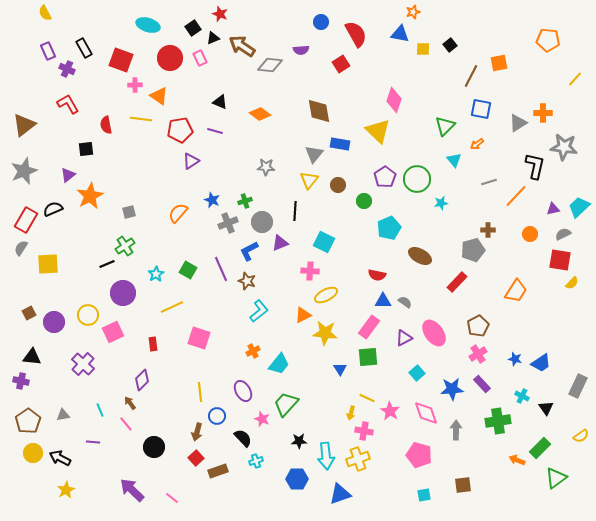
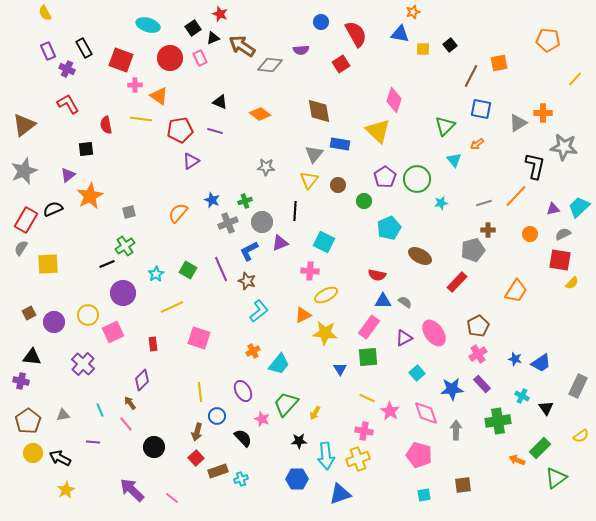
gray line at (489, 182): moved 5 px left, 21 px down
yellow arrow at (351, 413): moved 36 px left; rotated 16 degrees clockwise
cyan cross at (256, 461): moved 15 px left, 18 px down
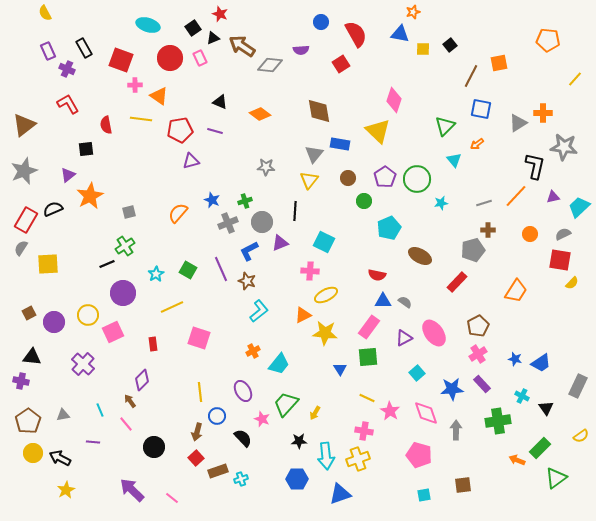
purple triangle at (191, 161): rotated 18 degrees clockwise
brown circle at (338, 185): moved 10 px right, 7 px up
purple triangle at (553, 209): moved 12 px up
brown arrow at (130, 403): moved 2 px up
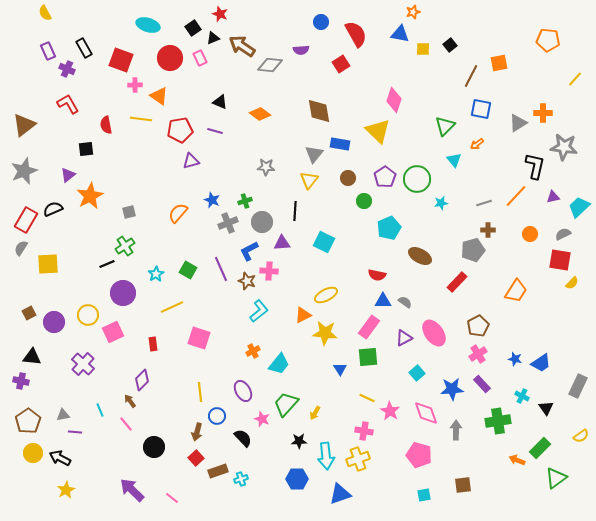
purple triangle at (280, 243): moved 2 px right; rotated 18 degrees clockwise
pink cross at (310, 271): moved 41 px left
purple line at (93, 442): moved 18 px left, 10 px up
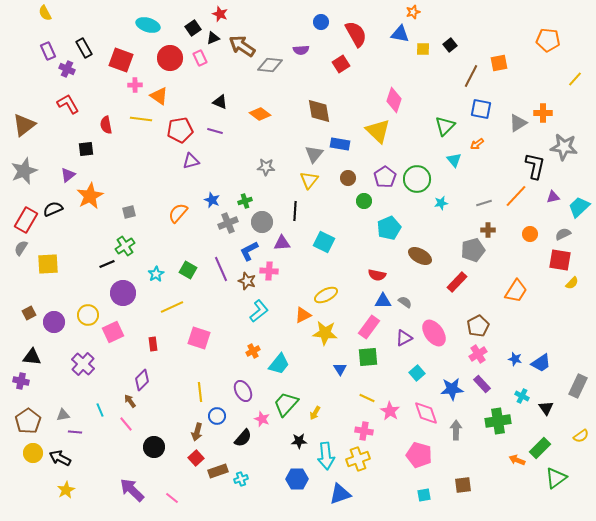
black semicircle at (243, 438): rotated 84 degrees clockwise
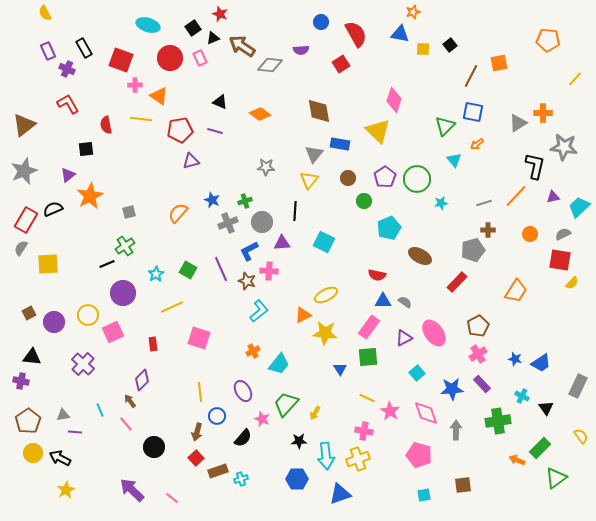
blue square at (481, 109): moved 8 px left, 3 px down
yellow semicircle at (581, 436): rotated 91 degrees counterclockwise
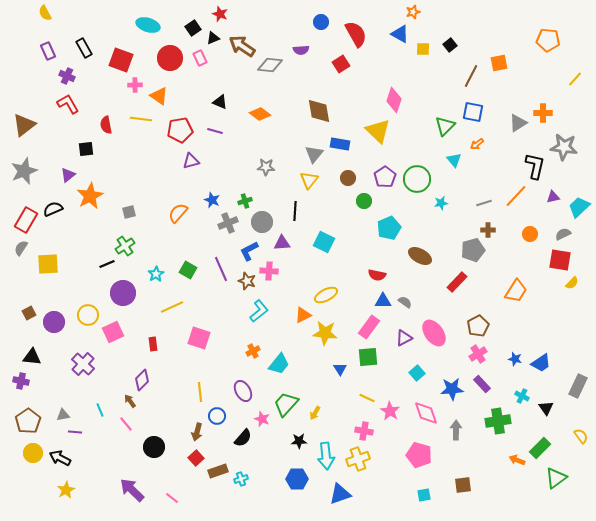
blue triangle at (400, 34): rotated 18 degrees clockwise
purple cross at (67, 69): moved 7 px down
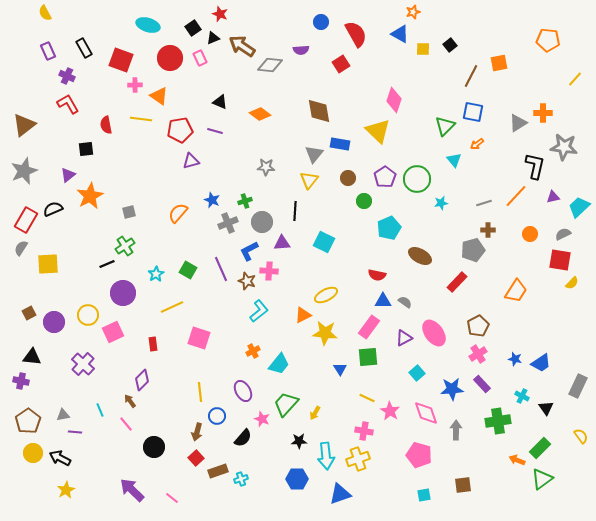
green triangle at (556, 478): moved 14 px left, 1 px down
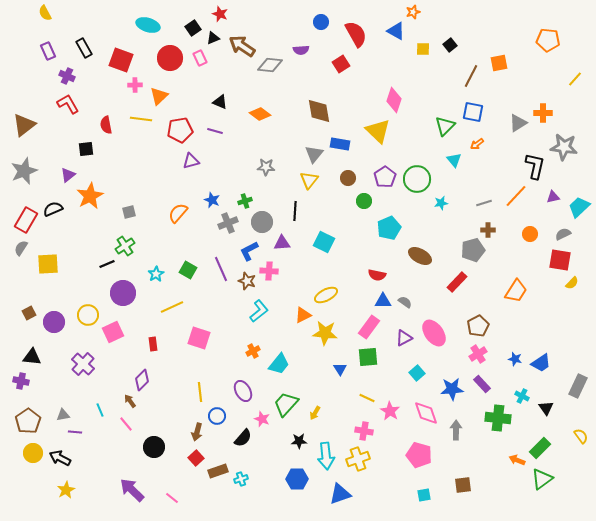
blue triangle at (400, 34): moved 4 px left, 3 px up
orange triangle at (159, 96): rotated 42 degrees clockwise
green cross at (498, 421): moved 3 px up; rotated 15 degrees clockwise
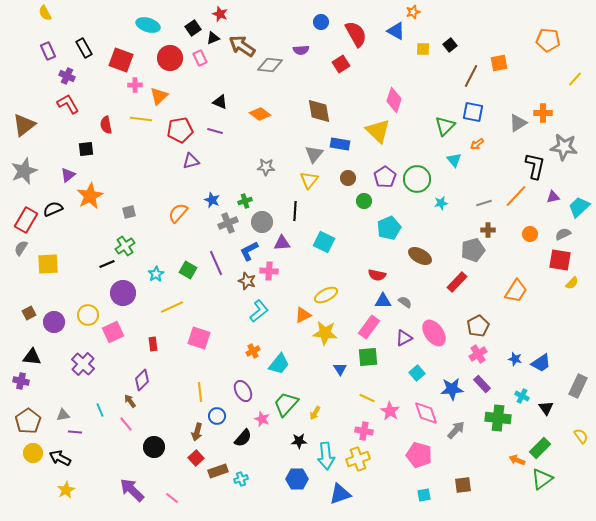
purple line at (221, 269): moved 5 px left, 6 px up
gray arrow at (456, 430): rotated 42 degrees clockwise
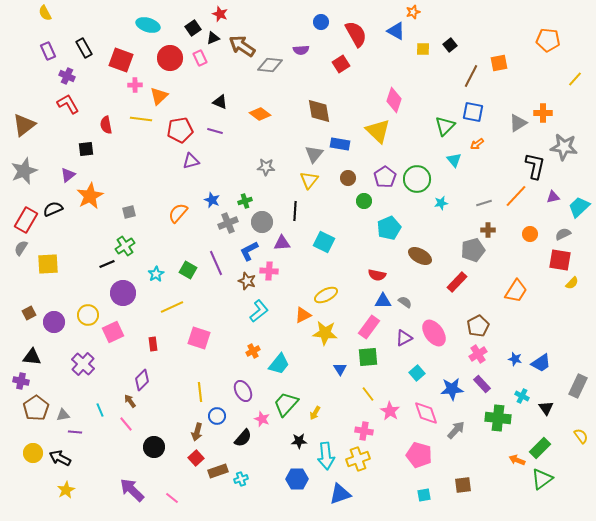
yellow line at (367, 398): moved 1 px right, 4 px up; rotated 28 degrees clockwise
brown pentagon at (28, 421): moved 8 px right, 13 px up
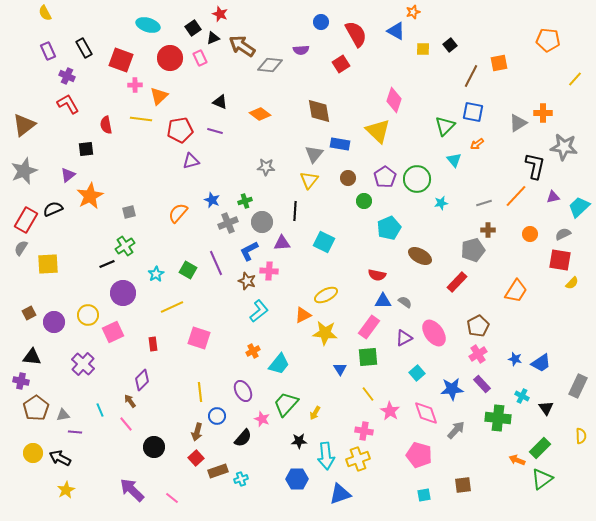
yellow semicircle at (581, 436): rotated 35 degrees clockwise
